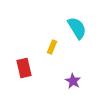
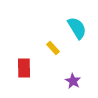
yellow rectangle: moved 1 px right, 1 px down; rotated 64 degrees counterclockwise
red rectangle: rotated 12 degrees clockwise
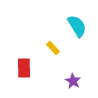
cyan semicircle: moved 2 px up
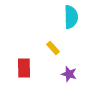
cyan semicircle: moved 6 px left, 9 px up; rotated 30 degrees clockwise
purple star: moved 4 px left, 7 px up; rotated 14 degrees counterclockwise
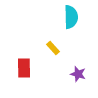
purple star: moved 9 px right
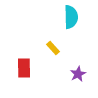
purple star: rotated 28 degrees clockwise
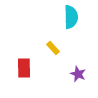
purple star: rotated 21 degrees counterclockwise
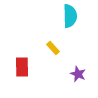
cyan semicircle: moved 1 px left, 1 px up
red rectangle: moved 2 px left, 1 px up
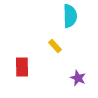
yellow rectangle: moved 2 px right, 2 px up
purple star: moved 4 px down
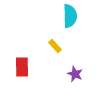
purple star: moved 3 px left, 4 px up
